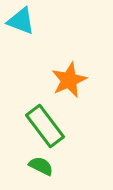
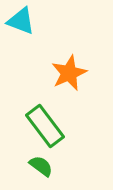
orange star: moved 7 px up
green semicircle: rotated 10 degrees clockwise
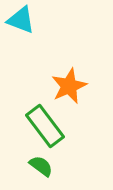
cyan triangle: moved 1 px up
orange star: moved 13 px down
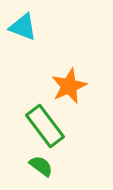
cyan triangle: moved 2 px right, 7 px down
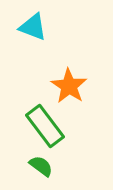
cyan triangle: moved 10 px right
orange star: rotated 15 degrees counterclockwise
